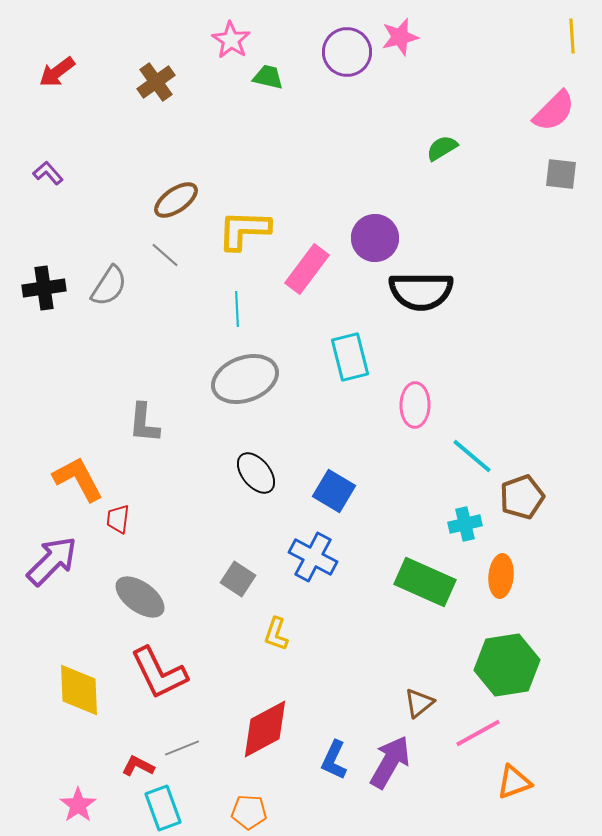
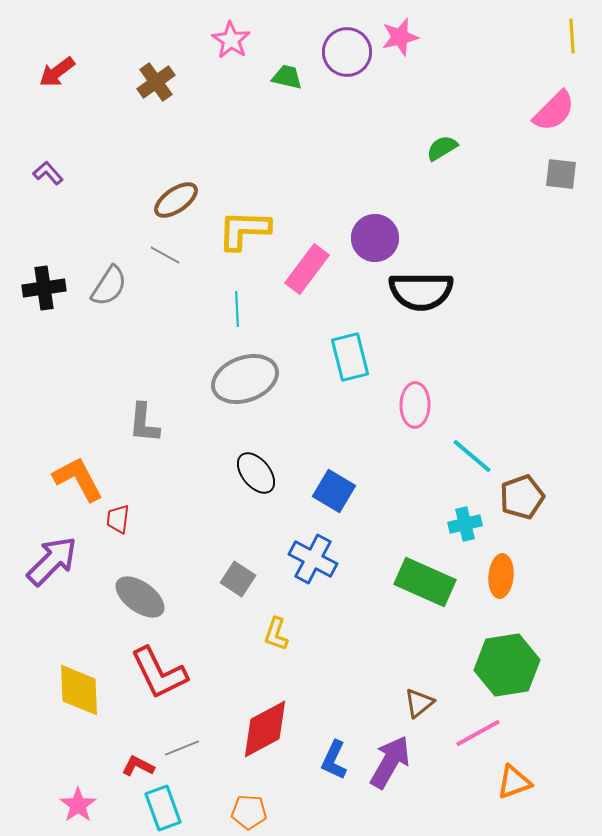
green trapezoid at (268, 77): moved 19 px right
gray line at (165, 255): rotated 12 degrees counterclockwise
blue cross at (313, 557): moved 2 px down
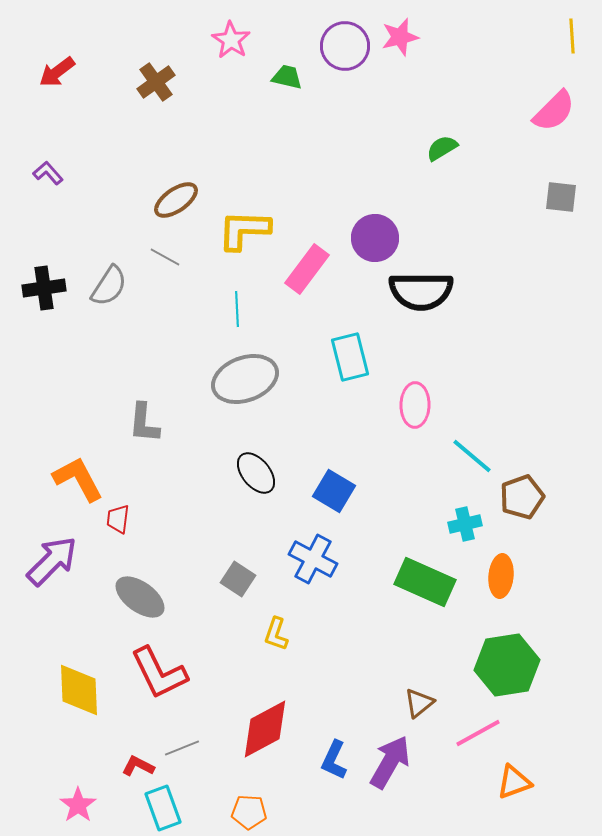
purple circle at (347, 52): moved 2 px left, 6 px up
gray square at (561, 174): moved 23 px down
gray line at (165, 255): moved 2 px down
